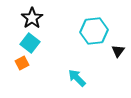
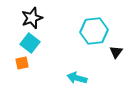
black star: rotated 15 degrees clockwise
black triangle: moved 2 px left, 1 px down
orange square: rotated 16 degrees clockwise
cyan arrow: rotated 30 degrees counterclockwise
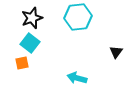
cyan hexagon: moved 16 px left, 14 px up
